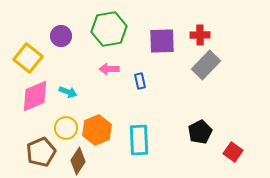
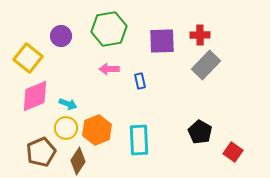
cyan arrow: moved 12 px down
black pentagon: rotated 15 degrees counterclockwise
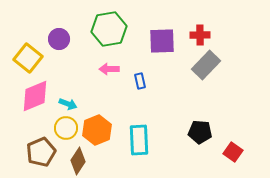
purple circle: moved 2 px left, 3 px down
black pentagon: rotated 25 degrees counterclockwise
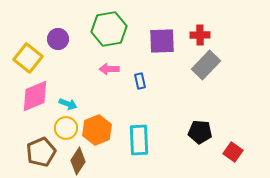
purple circle: moved 1 px left
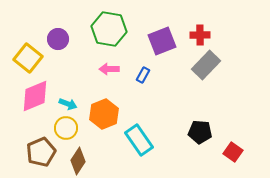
green hexagon: rotated 20 degrees clockwise
purple square: rotated 20 degrees counterclockwise
blue rectangle: moved 3 px right, 6 px up; rotated 42 degrees clockwise
orange hexagon: moved 7 px right, 16 px up
cyan rectangle: rotated 32 degrees counterclockwise
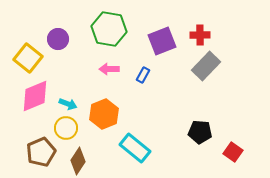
gray rectangle: moved 1 px down
cyan rectangle: moved 4 px left, 8 px down; rotated 16 degrees counterclockwise
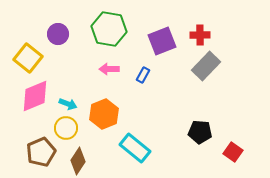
purple circle: moved 5 px up
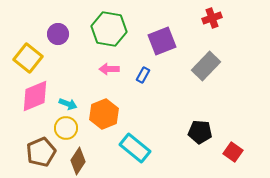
red cross: moved 12 px right, 17 px up; rotated 18 degrees counterclockwise
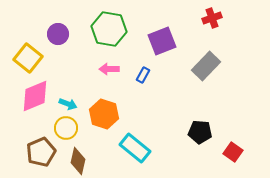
orange hexagon: rotated 20 degrees counterclockwise
brown diamond: rotated 20 degrees counterclockwise
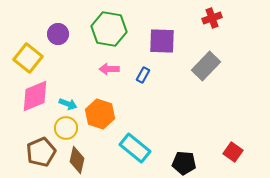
purple square: rotated 24 degrees clockwise
orange hexagon: moved 4 px left
black pentagon: moved 16 px left, 31 px down
brown diamond: moved 1 px left, 1 px up
